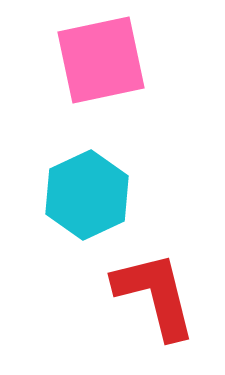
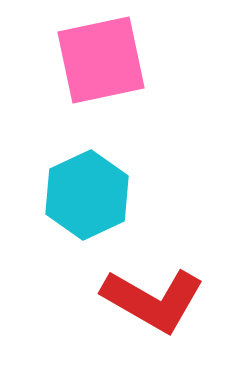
red L-shape: moved 2 px left, 5 px down; rotated 134 degrees clockwise
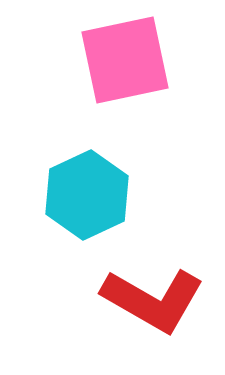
pink square: moved 24 px right
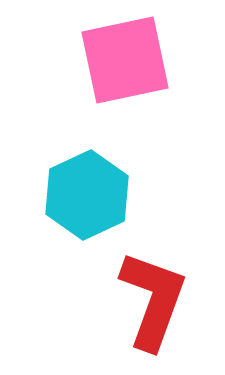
red L-shape: rotated 100 degrees counterclockwise
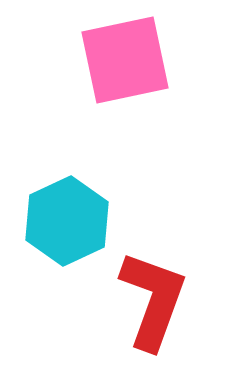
cyan hexagon: moved 20 px left, 26 px down
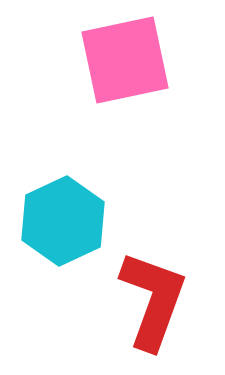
cyan hexagon: moved 4 px left
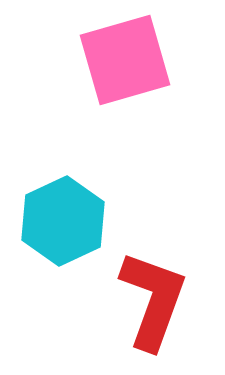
pink square: rotated 4 degrees counterclockwise
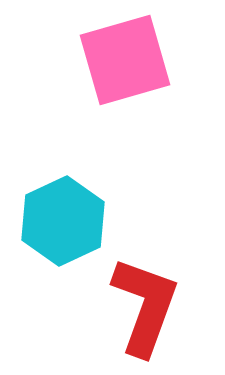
red L-shape: moved 8 px left, 6 px down
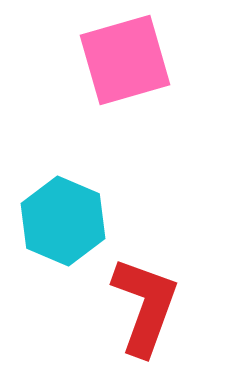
cyan hexagon: rotated 12 degrees counterclockwise
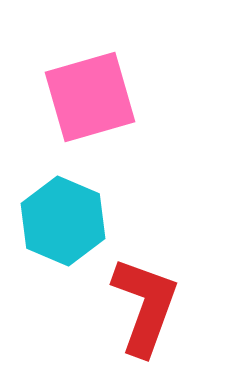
pink square: moved 35 px left, 37 px down
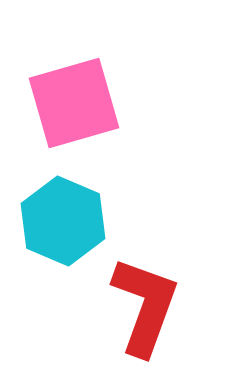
pink square: moved 16 px left, 6 px down
